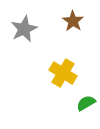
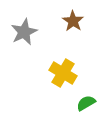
gray star: moved 3 px down
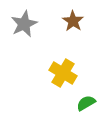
gray star: moved 8 px up
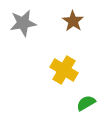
gray star: moved 1 px left, 1 px up; rotated 16 degrees clockwise
yellow cross: moved 1 px right, 3 px up
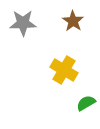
gray star: rotated 8 degrees clockwise
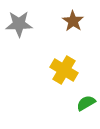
gray star: moved 4 px left, 1 px down
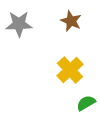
brown star: moved 2 px left; rotated 10 degrees counterclockwise
yellow cross: moved 6 px right; rotated 16 degrees clockwise
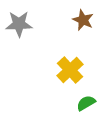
brown star: moved 12 px right, 1 px up
